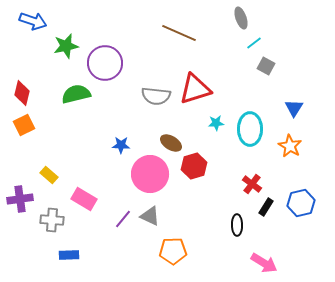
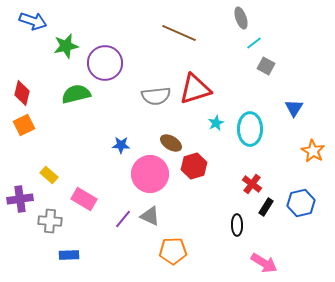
gray semicircle: rotated 12 degrees counterclockwise
cyan star: rotated 21 degrees counterclockwise
orange star: moved 23 px right, 5 px down
gray cross: moved 2 px left, 1 px down
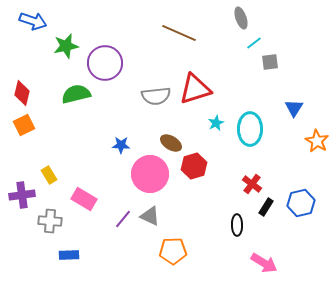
gray square: moved 4 px right, 4 px up; rotated 36 degrees counterclockwise
orange star: moved 4 px right, 10 px up
yellow rectangle: rotated 18 degrees clockwise
purple cross: moved 2 px right, 4 px up
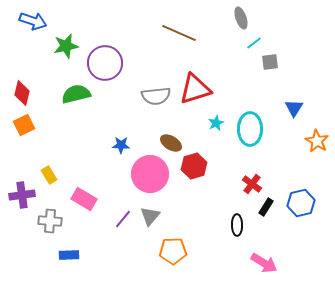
gray triangle: rotated 45 degrees clockwise
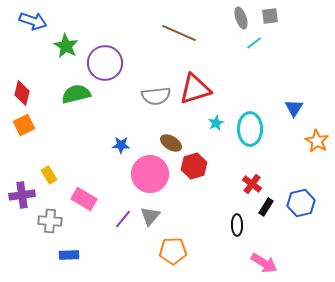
green star: rotated 30 degrees counterclockwise
gray square: moved 46 px up
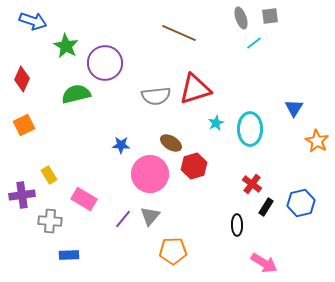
red diamond: moved 14 px up; rotated 10 degrees clockwise
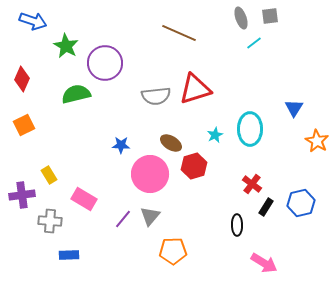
cyan star: moved 1 px left, 12 px down
